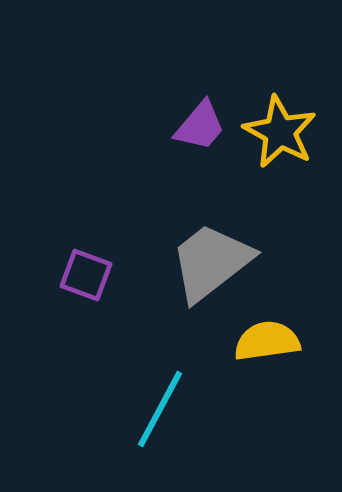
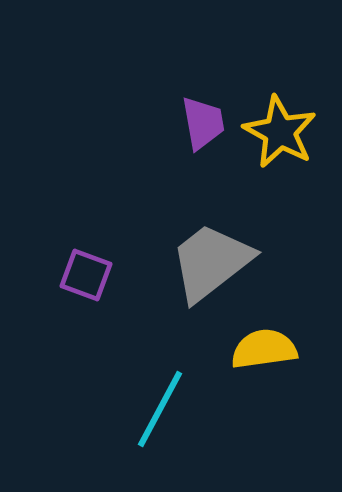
purple trapezoid: moved 3 px right, 3 px up; rotated 50 degrees counterclockwise
yellow semicircle: moved 3 px left, 8 px down
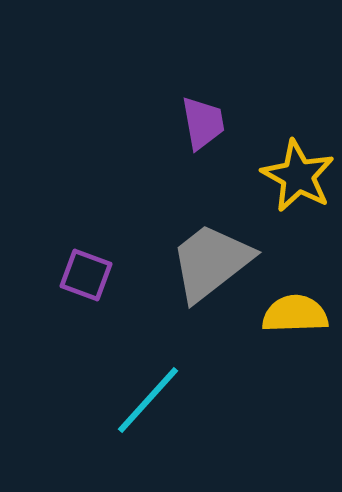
yellow star: moved 18 px right, 44 px down
yellow semicircle: moved 31 px right, 35 px up; rotated 6 degrees clockwise
cyan line: moved 12 px left, 9 px up; rotated 14 degrees clockwise
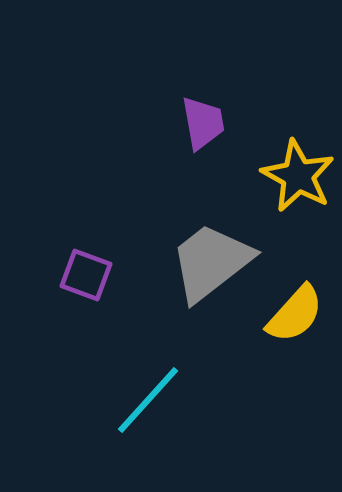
yellow semicircle: rotated 134 degrees clockwise
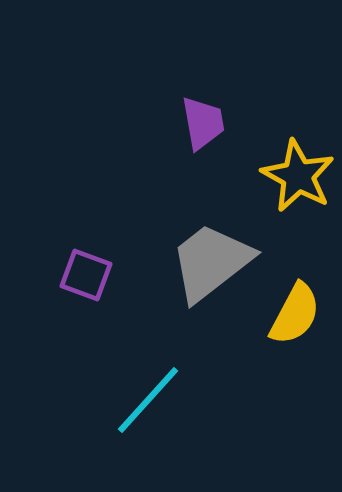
yellow semicircle: rotated 14 degrees counterclockwise
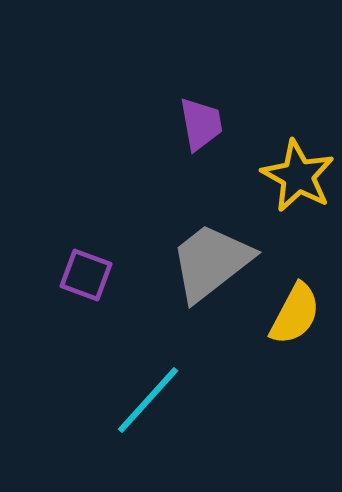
purple trapezoid: moved 2 px left, 1 px down
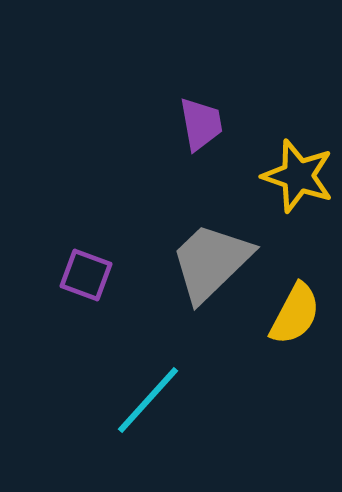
yellow star: rotated 10 degrees counterclockwise
gray trapezoid: rotated 6 degrees counterclockwise
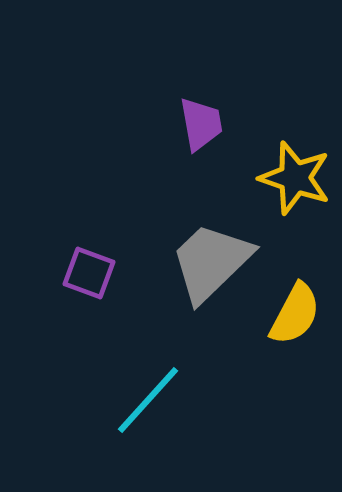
yellow star: moved 3 px left, 2 px down
purple square: moved 3 px right, 2 px up
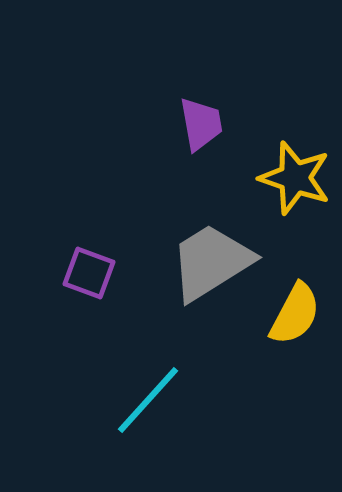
gray trapezoid: rotated 12 degrees clockwise
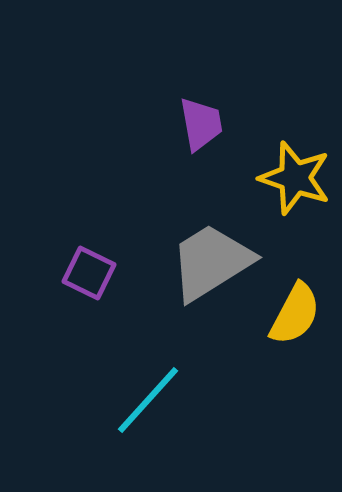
purple square: rotated 6 degrees clockwise
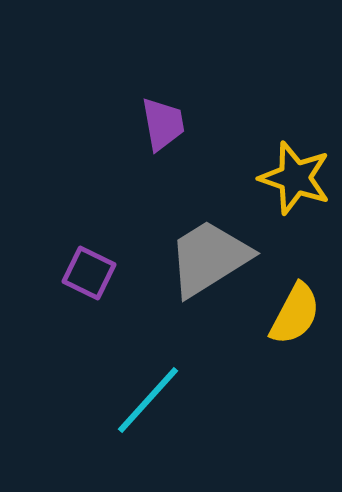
purple trapezoid: moved 38 px left
gray trapezoid: moved 2 px left, 4 px up
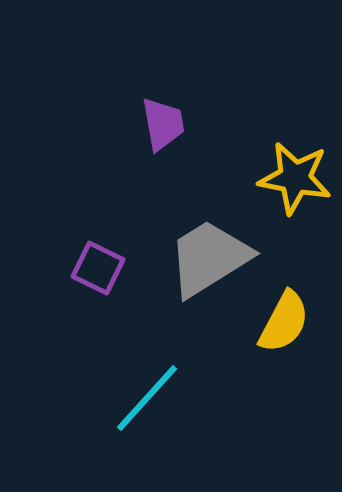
yellow star: rotated 8 degrees counterclockwise
purple square: moved 9 px right, 5 px up
yellow semicircle: moved 11 px left, 8 px down
cyan line: moved 1 px left, 2 px up
